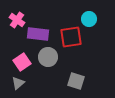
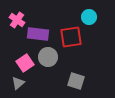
cyan circle: moved 2 px up
pink square: moved 3 px right, 1 px down
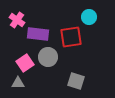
gray triangle: rotated 40 degrees clockwise
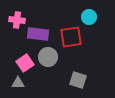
pink cross: rotated 28 degrees counterclockwise
gray square: moved 2 px right, 1 px up
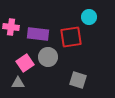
pink cross: moved 6 px left, 7 px down
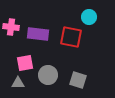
red square: rotated 20 degrees clockwise
gray circle: moved 18 px down
pink square: rotated 24 degrees clockwise
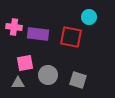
pink cross: moved 3 px right
